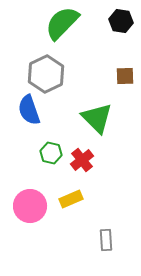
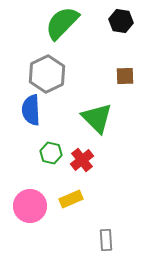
gray hexagon: moved 1 px right
blue semicircle: moved 2 px right; rotated 16 degrees clockwise
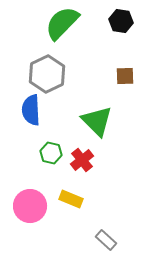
green triangle: moved 3 px down
yellow rectangle: rotated 45 degrees clockwise
gray rectangle: rotated 45 degrees counterclockwise
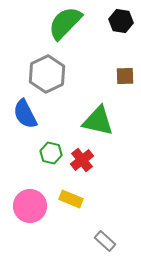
green semicircle: moved 3 px right
blue semicircle: moved 6 px left, 4 px down; rotated 24 degrees counterclockwise
green triangle: moved 1 px right; rotated 32 degrees counterclockwise
gray rectangle: moved 1 px left, 1 px down
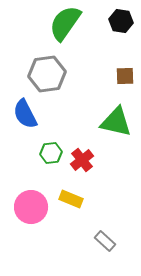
green semicircle: rotated 9 degrees counterclockwise
gray hexagon: rotated 18 degrees clockwise
green triangle: moved 18 px right, 1 px down
green hexagon: rotated 20 degrees counterclockwise
pink circle: moved 1 px right, 1 px down
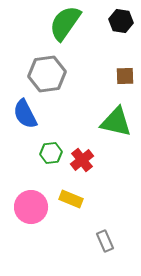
gray rectangle: rotated 25 degrees clockwise
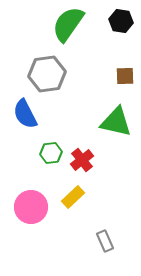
green semicircle: moved 3 px right, 1 px down
yellow rectangle: moved 2 px right, 2 px up; rotated 65 degrees counterclockwise
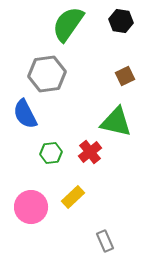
brown square: rotated 24 degrees counterclockwise
red cross: moved 8 px right, 8 px up
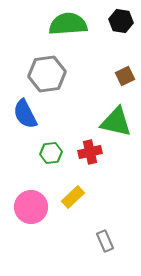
green semicircle: rotated 51 degrees clockwise
red cross: rotated 25 degrees clockwise
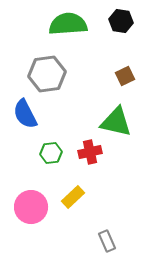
gray rectangle: moved 2 px right
